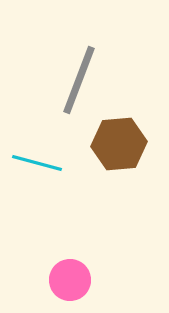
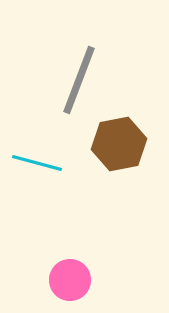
brown hexagon: rotated 6 degrees counterclockwise
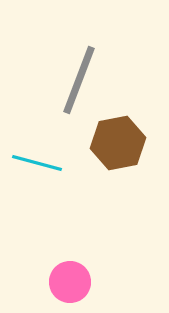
brown hexagon: moved 1 px left, 1 px up
pink circle: moved 2 px down
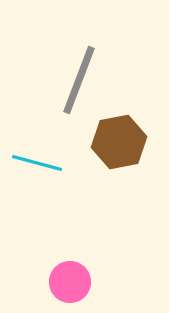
brown hexagon: moved 1 px right, 1 px up
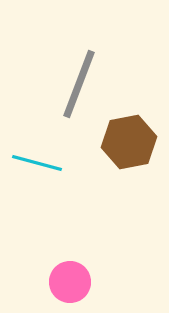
gray line: moved 4 px down
brown hexagon: moved 10 px right
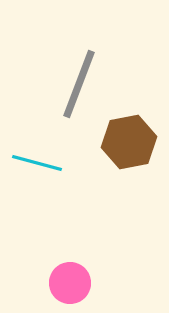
pink circle: moved 1 px down
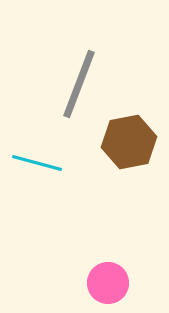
pink circle: moved 38 px right
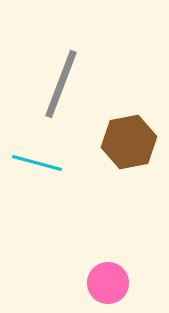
gray line: moved 18 px left
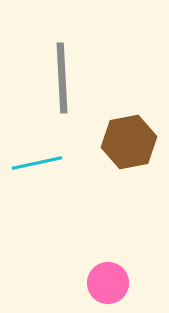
gray line: moved 1 px right, 6 px up; rotated 24 degrees counterclockwise
cyan line: rotated 27 degrees counterclockwise
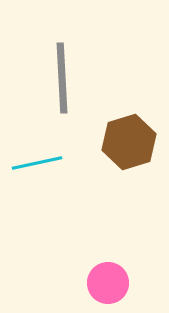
brown hexagon: rotated 6 degrees counterclockwise
